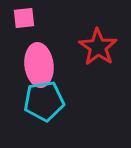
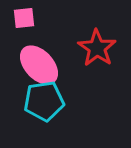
red star: moved 1 px left, 1 px down
pink ellipse: rotated 36 degrees counterclockwise
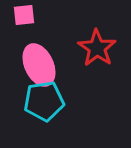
pink square: moved 3 px up
pink ellipse: rotated 18 degrees clockwise
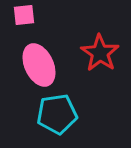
red star: moved 3 px right, 5 px down
cyan pentagon: moved 13 px right, 13 px down
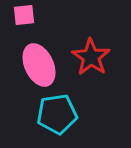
red star: moved 9 px left, 4 px down
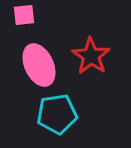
red star: moved 1 px up
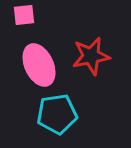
red star: rotated 27 degrees clockwise
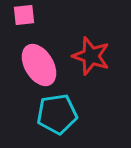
red star: rotated 30 degrees clockwise
pink ellipse: rotated 6 degrees counterclockwise
